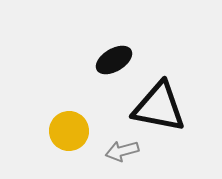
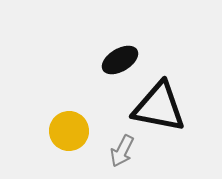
black ellipse: moved 6 px right
gray arrow: rotated 48 degrees counterclockwise
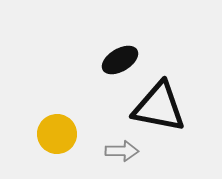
yellow circle: moved 12 px left, 3 px down
gray arrow: rotated 116 degrees counterclockwise
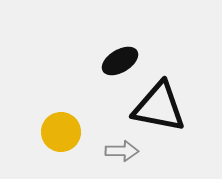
black ellipse: moved 1 px down
yellow circle: moved 4 px right, 2 px up
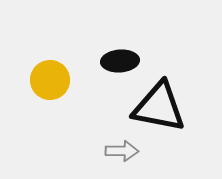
black ellipse: rotated 27 degrees clockwise
yellow circle: moved 11 px left, 52 px up
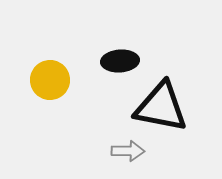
black triangle: moved 2 px right
gray arrow: moved 6 px right
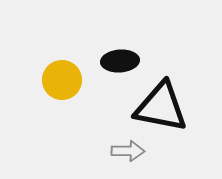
yellow circle: moved 12 px right
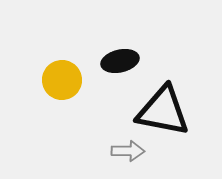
black ellipse: rotated 9 degrees counterclockwise
black triangle: moved 2 px right, 4 px down
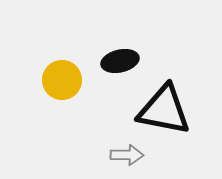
black triangle: moved 1 px right, 1 px up
gray arrow: moved 1 px left, 4 px down
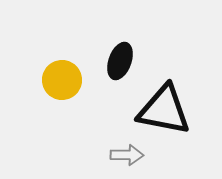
black ellipse: rotated 57 degrees counterclockwise
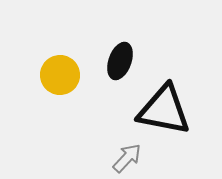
yellow circle: moved 2 px left, 5 px up
gray arrow: moved 3 px down; rotated 48 degrees counterclockwise
